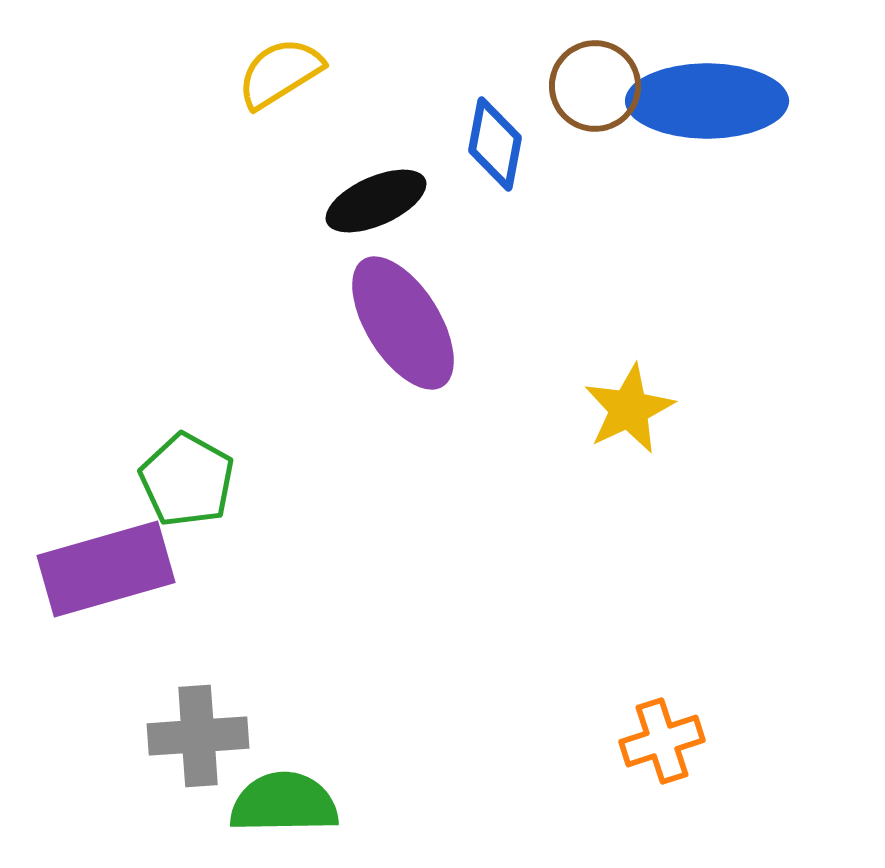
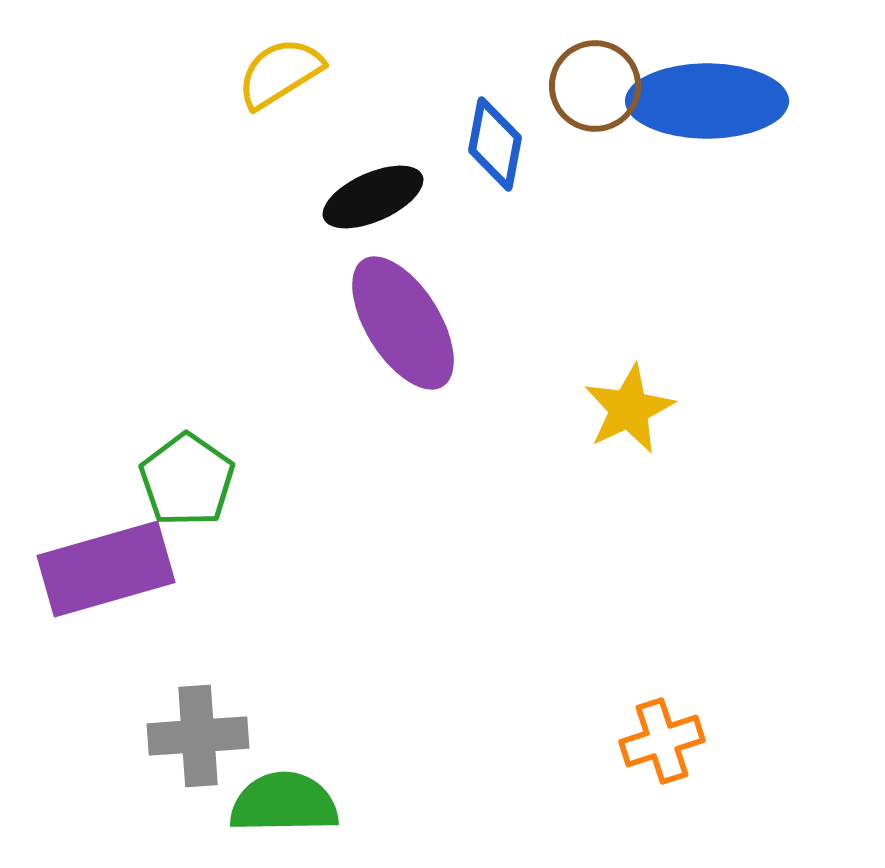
black ellipse: moved 3 px left, 4 px up
green pentagon: rotated 6 degrees clockwise
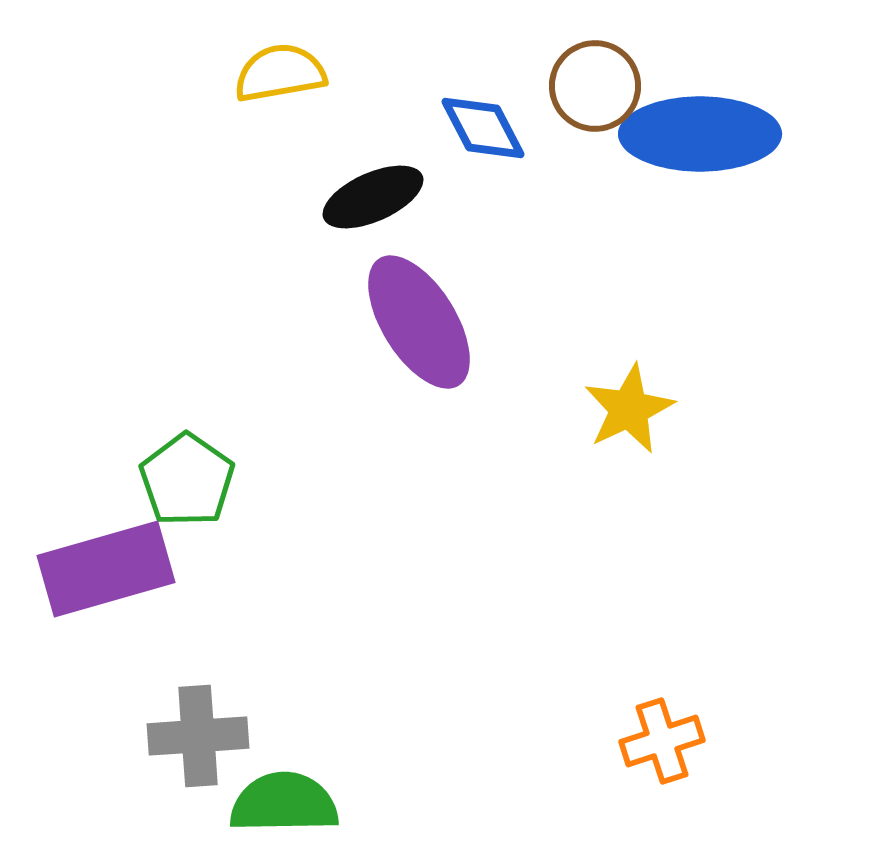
yellow semicircle: rotated 22 degrees clockwise
blue ellipse: moved 7 px left, 33 px down
blue diamond: moved 12 px left, 16 px up; rotated 38 degrees counterclockwise
purple ellipse: moved 16 px right, 1 px up
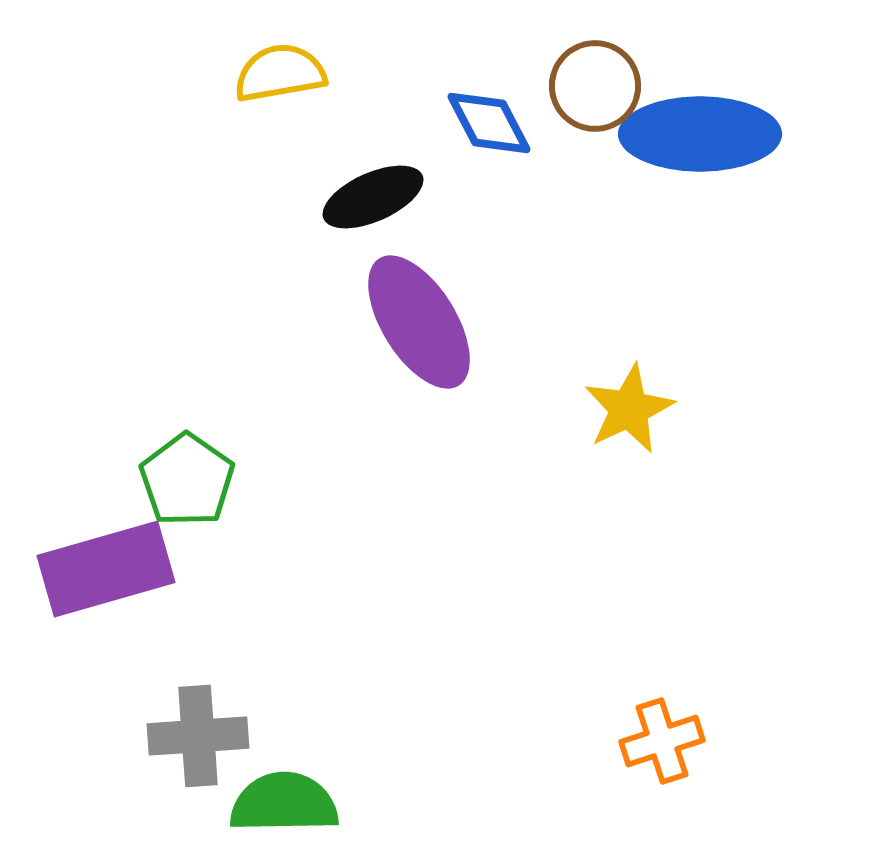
blue diamond: moved 6 px right, 5 px up
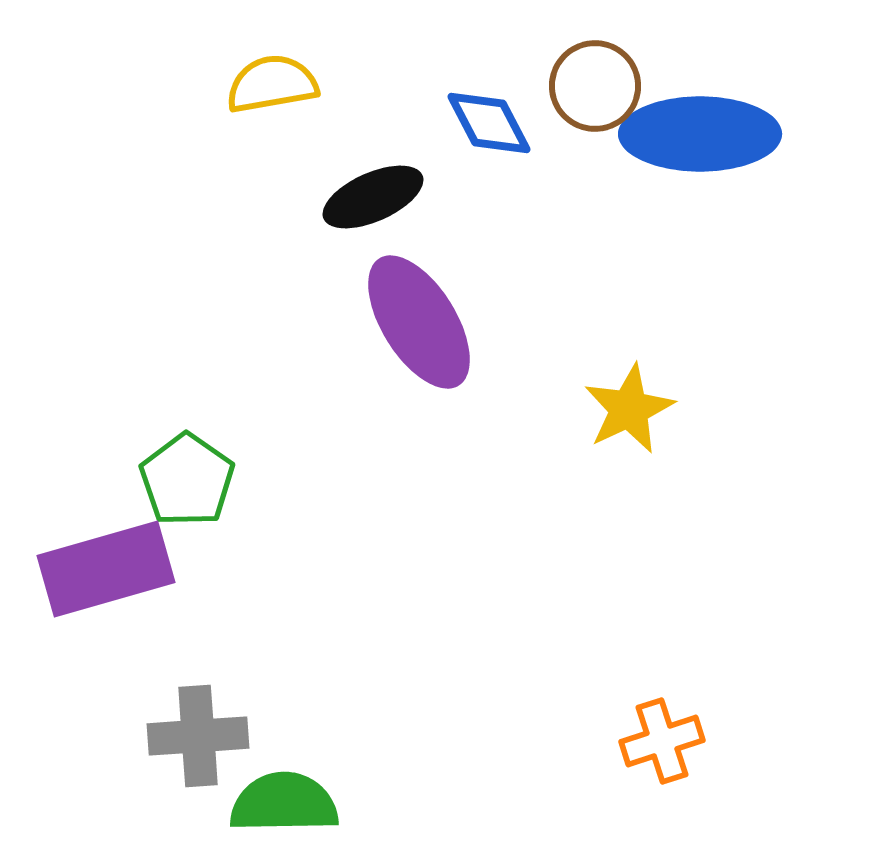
yellow semicircle: moved 8 px left, 11 px down
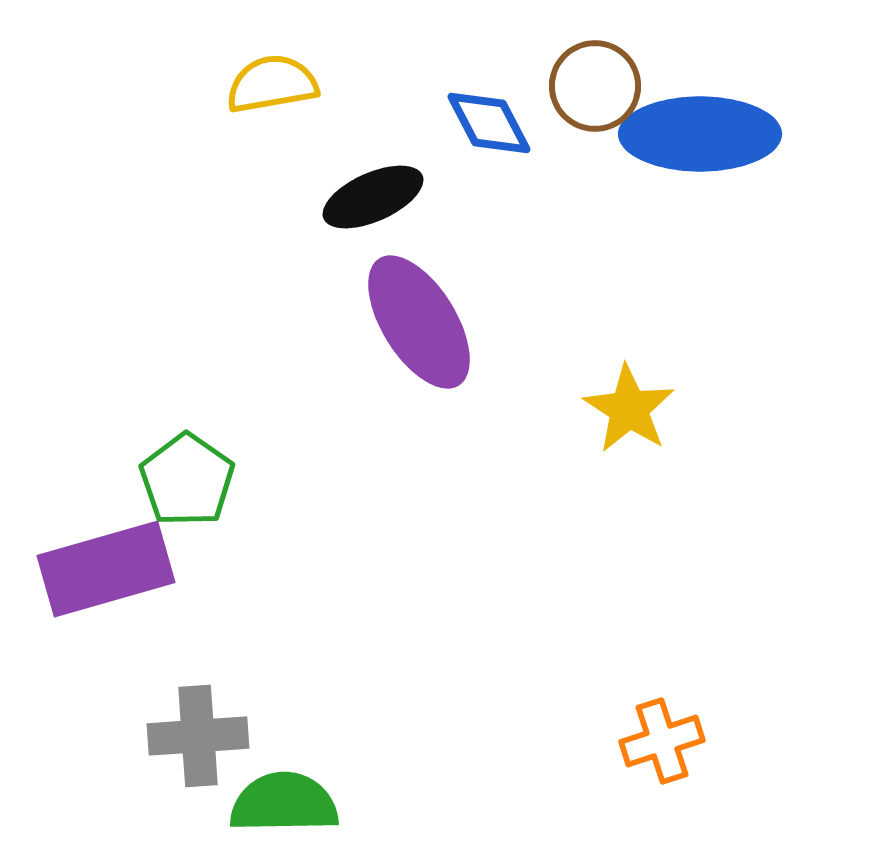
yellow star: rotated 14 degrees counterclockwise
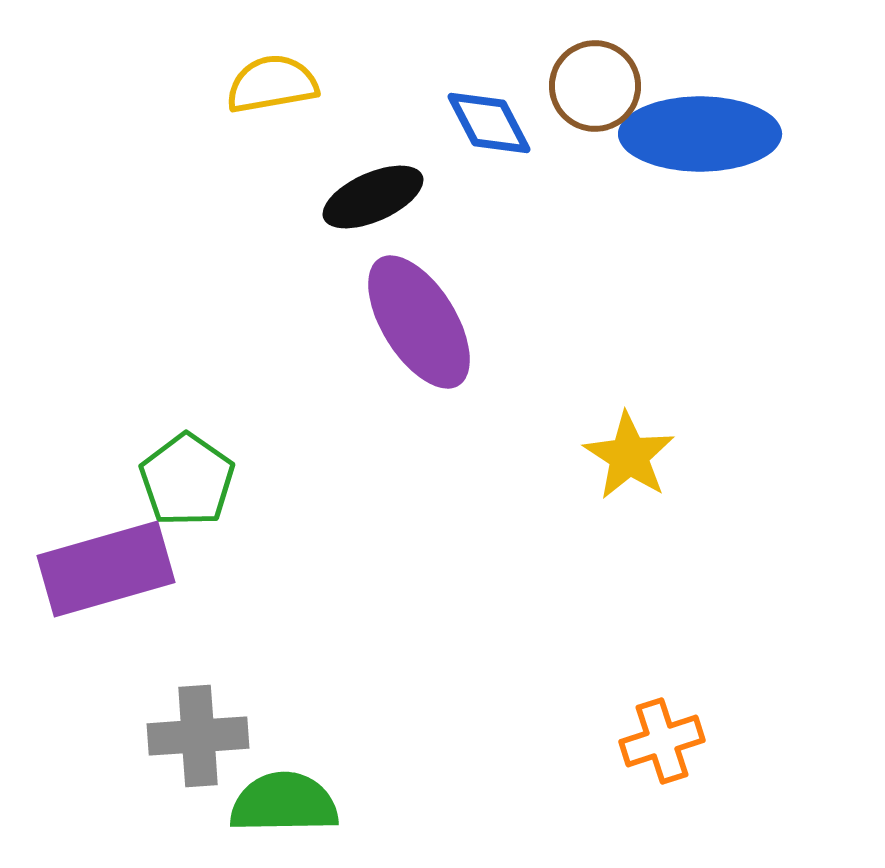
yellow star: moved 47 px down
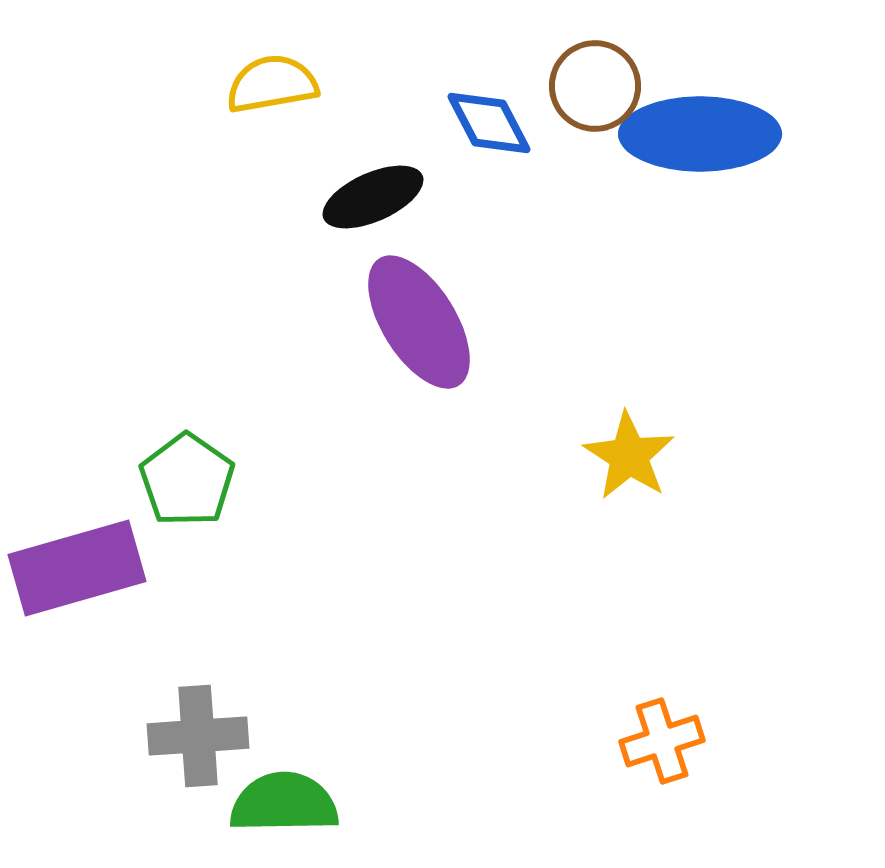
purple rectangle: moved 29 px left, 1 px up
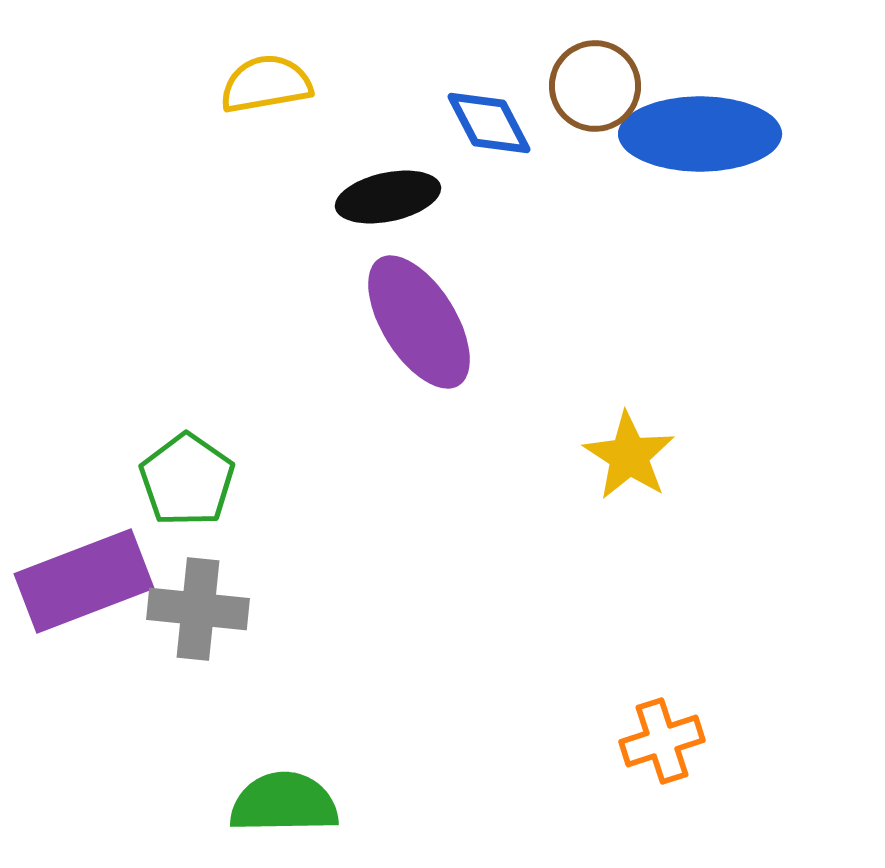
yellow semicircle: moved 6 px left
black ellipse: moved 15 px right; rotated 12 degrees clockwise
purple rectangle: moved 7 px right, 13 px down; rotated 5 degrees counterclockwise
gray cross: moved 127 px up; rotated 10 degrees clockwise
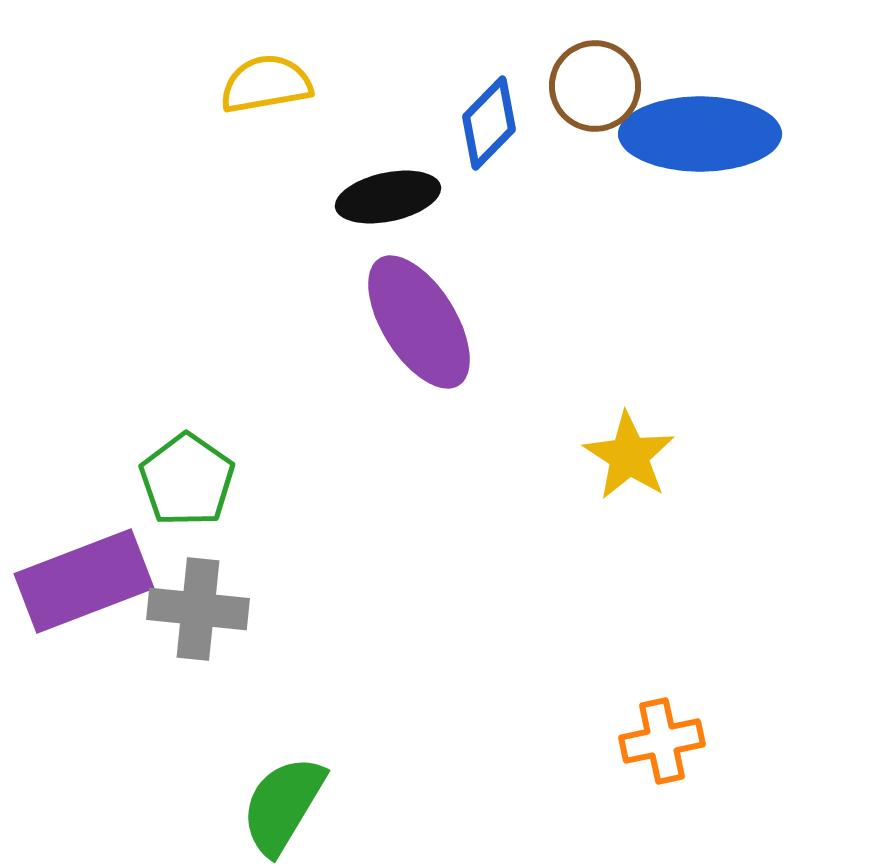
blue diamond: rotated 72 degrees clockwise
orange cross: rotated 6 degrees clockwise
green semicircle: moved 1 px left, 2 px down; rotated 58 degrees counterclockwise
